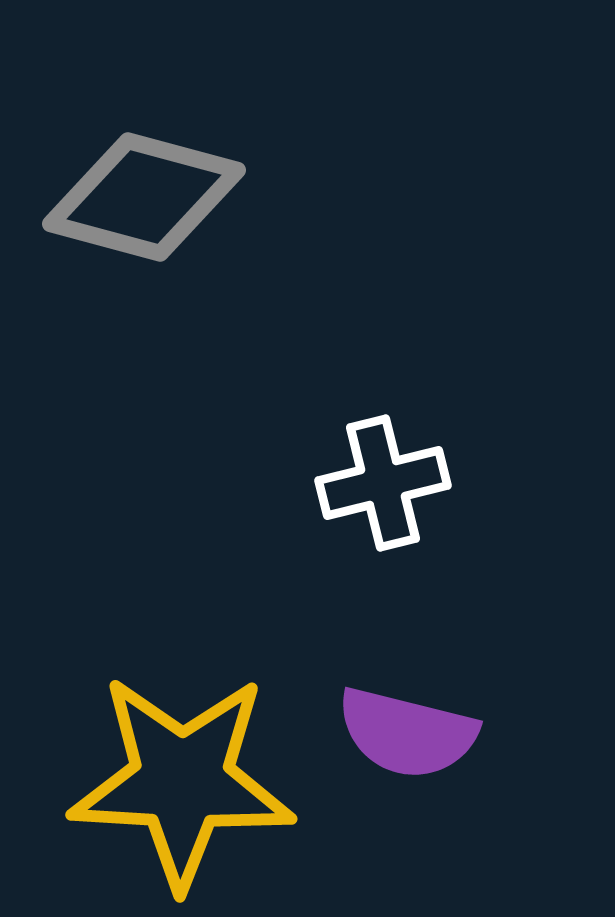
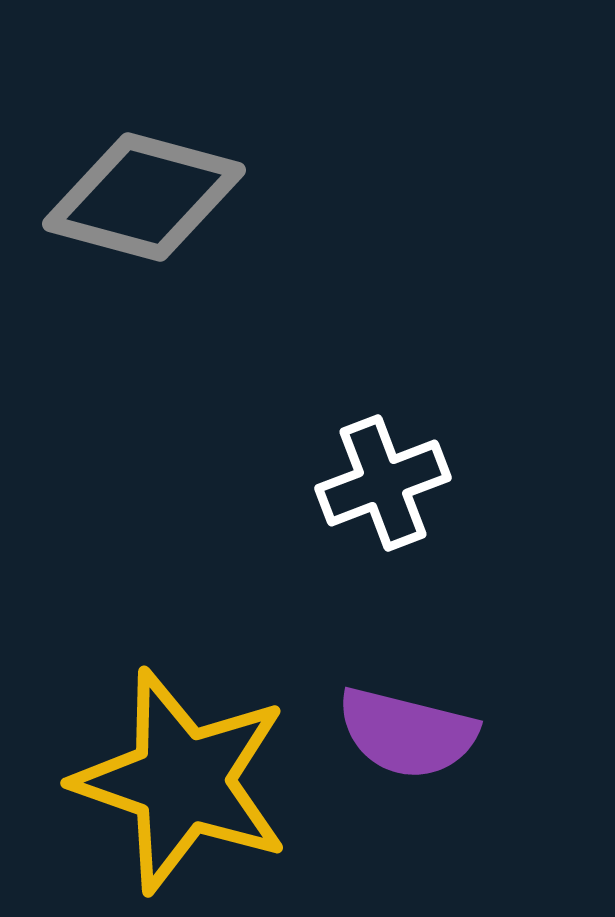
white cross: rotated 7 degrees counterclockwise
yellow star: rotated 16 degrees clockwise
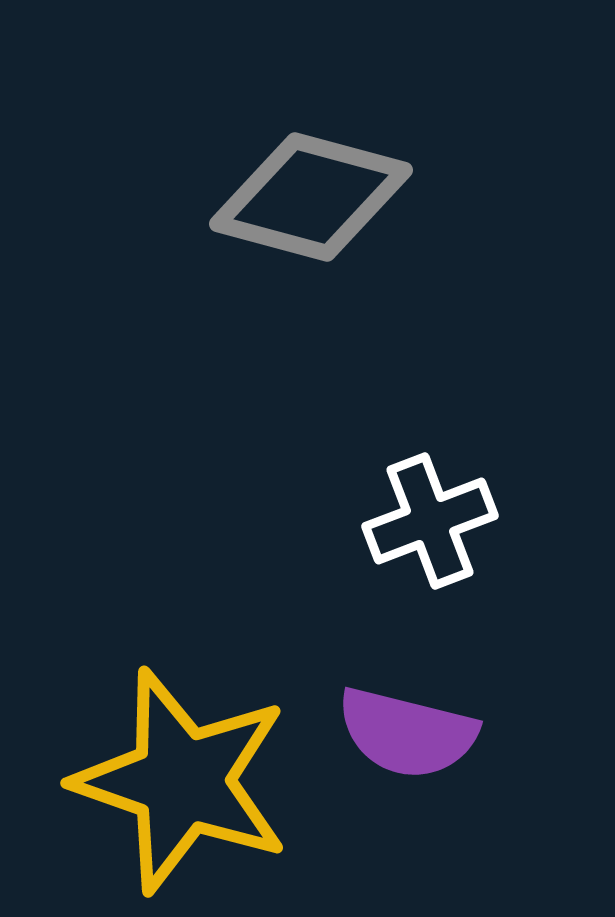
gray diamond: moved 167 px right
white cross: moved 47 px right, 38 px down
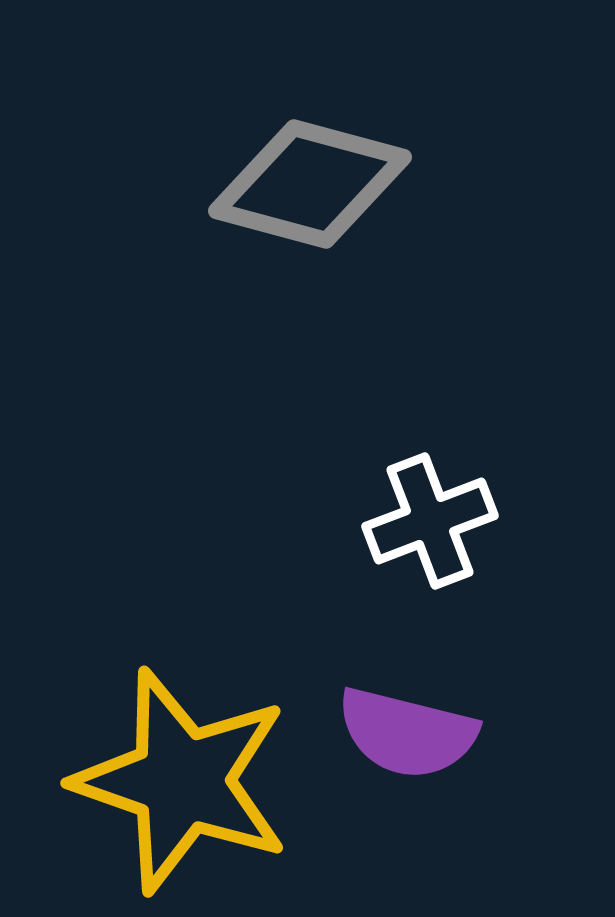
gray diamond: moved 1 px left, 13 px up
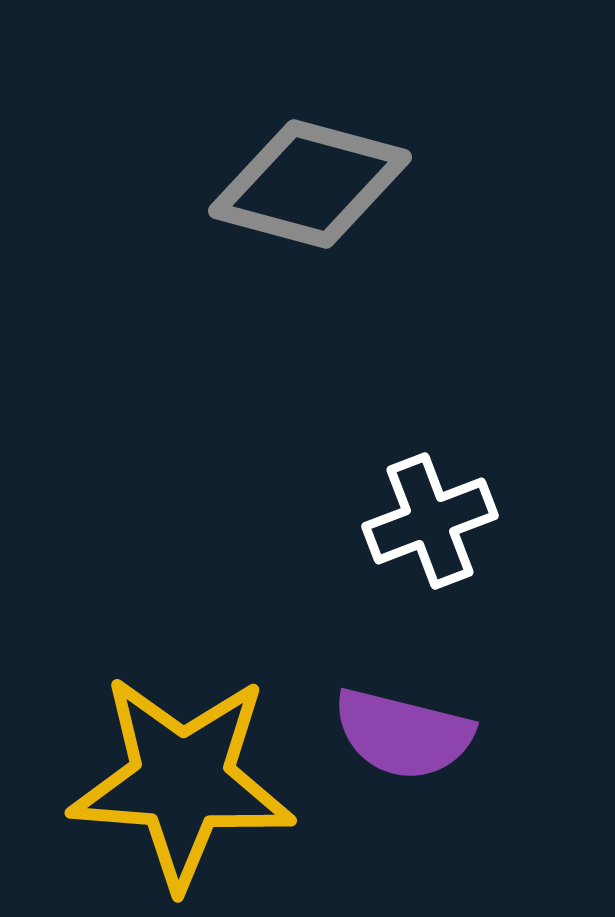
purple semicircle: moved 4 px left, 1 px down
yellow star: rotated 15 degrees counterclockwise
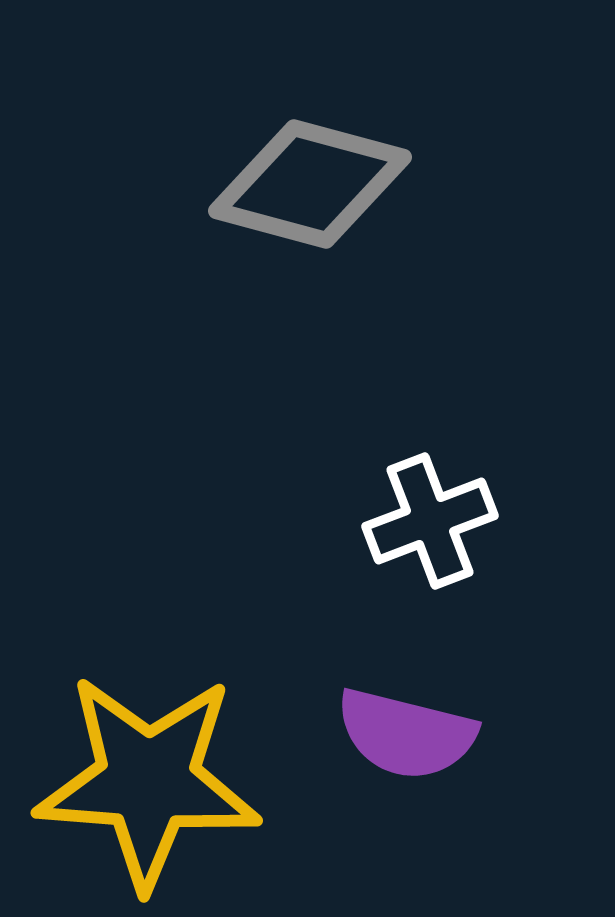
purple semicircle: moved 3 px right
yellow star: moved 34 px left
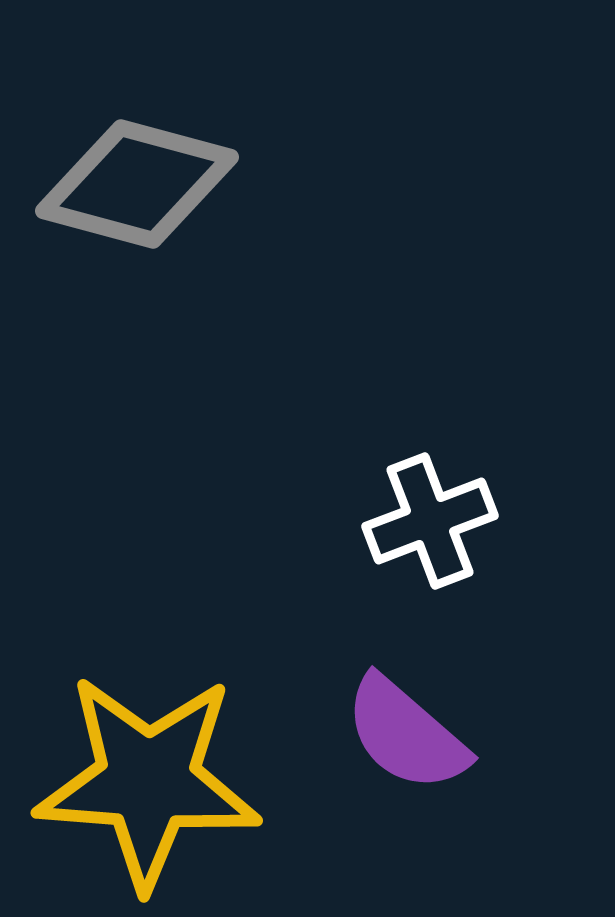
gray diamond: moved 173 px left
purple semicircle: rotated 27 degrees clockwise
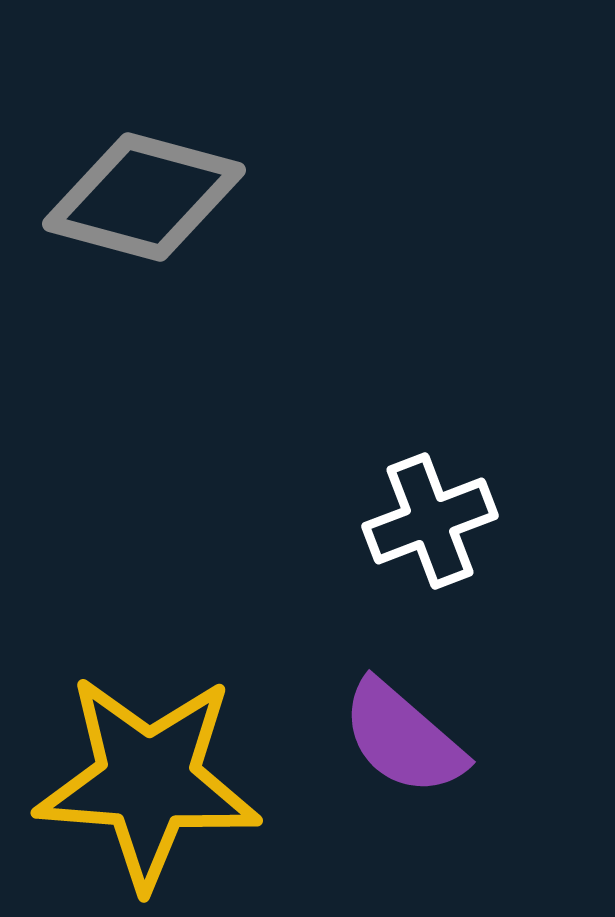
gray diamond: moved 7 px right, 13 px down
purple semicircle: moved 3 px left, 4 px down
